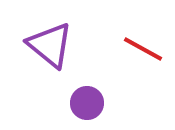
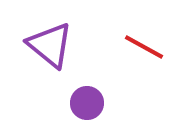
red line: moved 1 px right, 2 px up
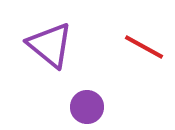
purple circle: moved 4 px down
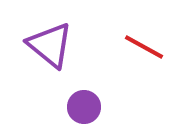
purple circle: moved 3 px left
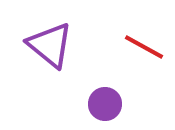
purple circle: moved 21 px right, 3 px up
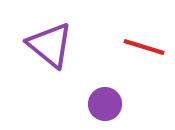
red line: rotated 12 degrees counterclockwise
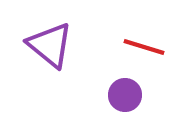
purple circle: moved 20 px right, 9 px up
